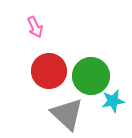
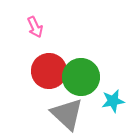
green circle: moved 10 px left, 1 px down
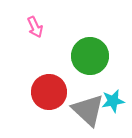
red circle: moved 21 px down
green circle: moved 9 px right, 21 px up
gray triangle: moved 21 px right, 4 px up
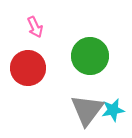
red circle: moved 21 px left, 24 px up
cyan star: moved 9 px down
gray triangle: moved 1 px left; rotated 24 degrees clockwise
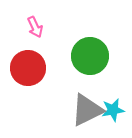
gray triangle: rotated 27 degrees clockwise
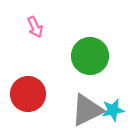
red circle: moved 26 px down
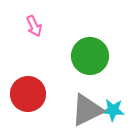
pink arrow: moved 1 px left, 1 px up
cyan star: rotated 15 degrees clockwise
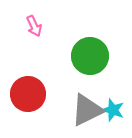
cyan star: rotated 15 degrees clockwise
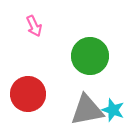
gray triangle: rotated 15 degrees clockwise
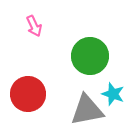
cyan star: moved 16 px up
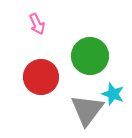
pink arrow: moved 3 px right, 2 px up
red circle: moved 13 px right, 17 px up
gray triangle: rotated 42 degrees counterclockwise
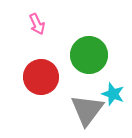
green circle: moved 1 px left, 1 px up
